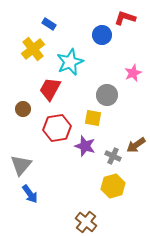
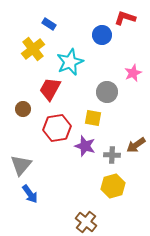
gray circle: moved 3 px up
gray cross: moved 1 px left, 1 px up; rotated 21 degrees counterclockwise
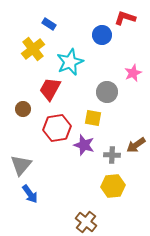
purple star: moved 1 px left, 1 px up
yellow hexagon: rotated 10 degrees clockwise
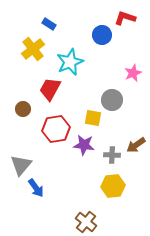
gray circle: moved 5 px right, 8 px down
red hexagon: moved 1 px left, 1 px down
purple star: rotated 10 degrees counterclockwise
blue arrow: moved 6 px right, 6 px up
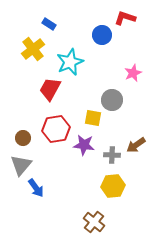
brown circle: moved 29 px down
brown cross: moved 8 px right
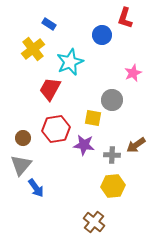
red L-shape: rotated 90 degrees counterclockwise
